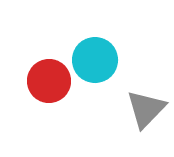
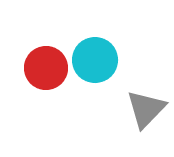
red circle: moved 3 px left, 13 px up
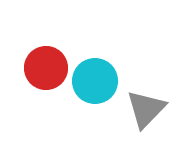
cyan circle: moved 21 px down
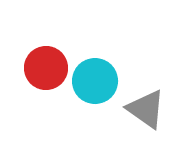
gray triangle: rotated 39 degrees counterclockwise
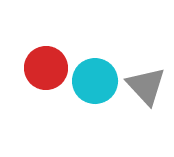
gray triangle: moved 23 px up; rotated 12 degrees clockwise
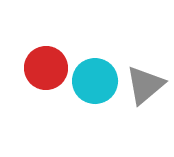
gray triangle: moved 1 px left, 1 px up; rotated 33 degrees clockwise
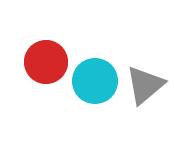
red circle: moved 6 px up
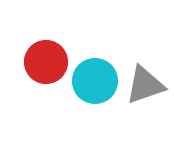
gray triangle: rotated 21 degrees clockwise
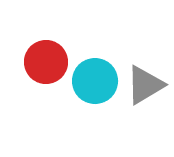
gray triangle: rotated 12 degrees counterclockwise
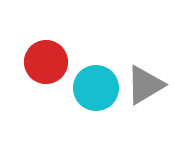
cyan circle: moved 1 px right, 7 px down
